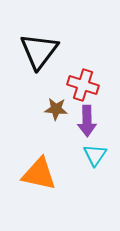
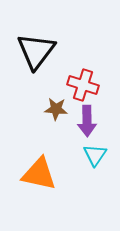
black triangle: moved 3 px left
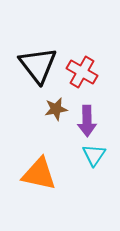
black triangle: moved 2 px right, 14 px down; rotated 15 degrees counterclockwise
red cross: moved 1 px left, 13 px up; rotated 12 degrees clockwise
brown star: rotated 15 degrees counterclockwise
cyan triangle: moved 1 px left
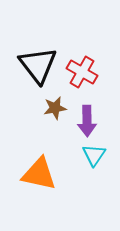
brown star: moved 1 px left, 1 px up
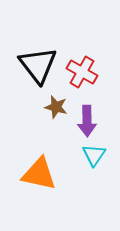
brown star: moved 1 px right, 1 px up; rotated 25 degrees clockwise
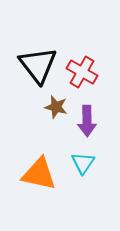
cyan triangle: moved 11 px left, 8 px down
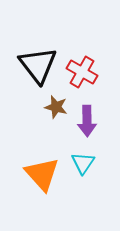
orange triangle: moved 3 px right; rotated 36 degrees clockwise
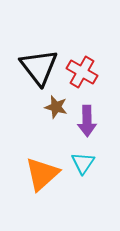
black triangle: moved 1 px right, 2 px down
orange triangle: rotated 30 degrees clockwise
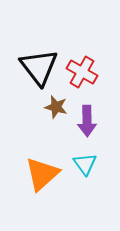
cyan triangle: moved 2 px right, 1 px down; rotated 10 degrees counterclockwise
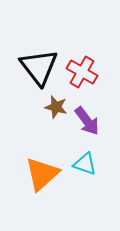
purple arrow: rotated 36 degrees counterclockwise
cyan triangle: rotated 35 degrees counterclockwise
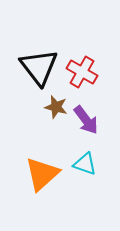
purple arrow: moved 1 px left, 1 px up
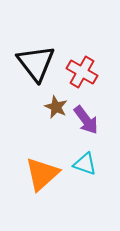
black triangle: moved 3 px left, 4 px up
brown star: rotated 10 degrees clockwise
